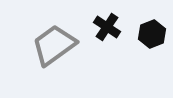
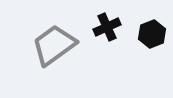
black cross: rotated 32 degrees clockwise
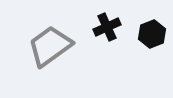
gray trapezoid: moved 4 px left, 1 px down
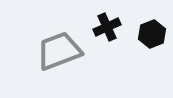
gray trapezoid: moved 9 px right, 5 px down; rotated 15 degrees clockwise
